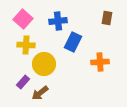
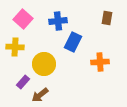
yellow cross: moved 11 px left, 2 px down
brown arrow: moved 2 px down
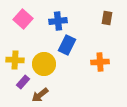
blue rectangle: moved 6 px left, 3 px down
yellow cross: moved 13 px down
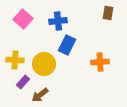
brown rectangle: moved 1 px right, 5 px up
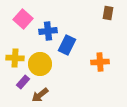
blue cross: moved 10 px left, 10 px down
yellow cross: moved 2 px up
yellow circle: moved 4 px left
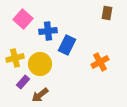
brown rectangle: moved 1 px left
yellow cross: rotated 18 degrees counterclockwise
orange cross: rotated 24 degrees counterclockwise
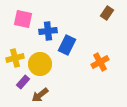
brown rectangle: rotated 24 degrees clockwise
pink square: rotated 30 degrees counterclockwise
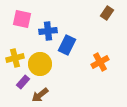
pink square: moved 1 px left
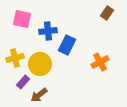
brown arrow: moved 1 px left
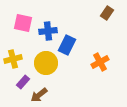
pink square: moved 1 px right, 4 px down
yellow cross: moved 2 px left, 1 px down
yellow circle: moved 6 px right, 1 px up
